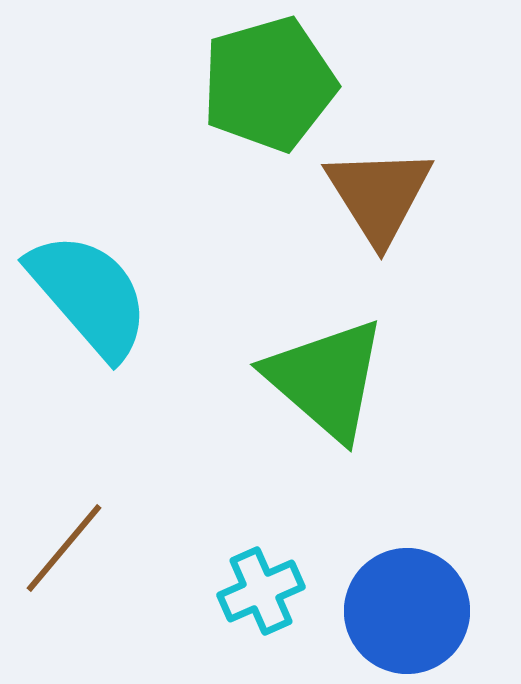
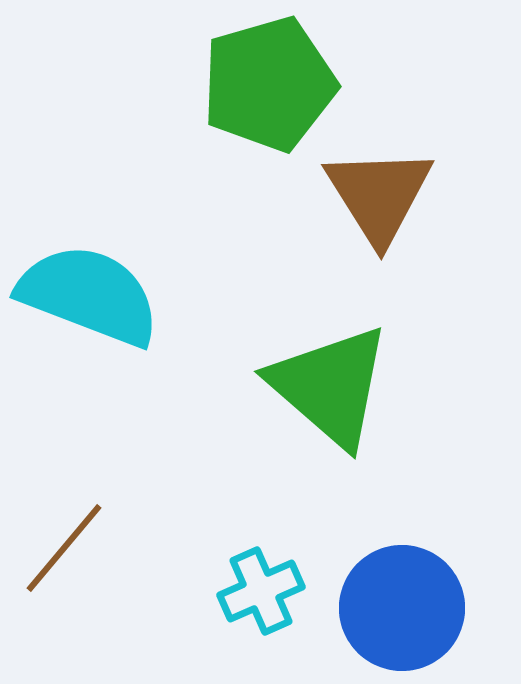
cyan semicircle: rotated 28 degrees counterclockwise
green triangle: moved 4 px right, 7 px down
blue circle: moved 5 px left, 3 px up
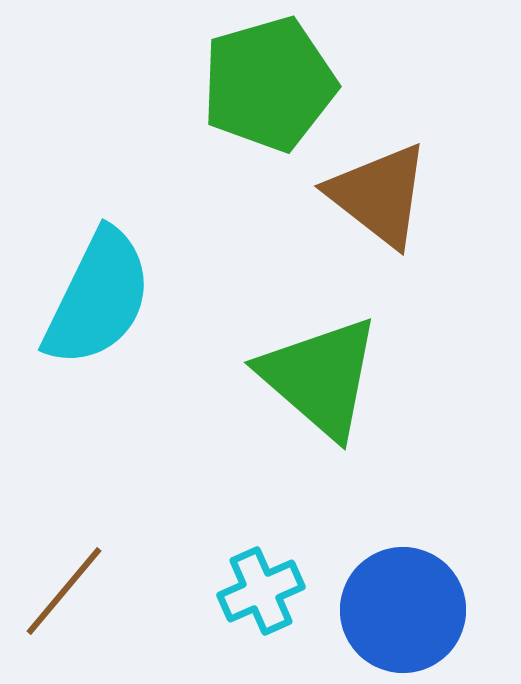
brown triangle: rotated 20 degrees counterclockwise
cyan semicircle: moved 9 px right, 3 px down; rotated 95 degrees clockwise
green triangle: moved 10 px left, 9 px up
brown line: moved 43 px down
blue circle: moved 1 px right, 2 px down
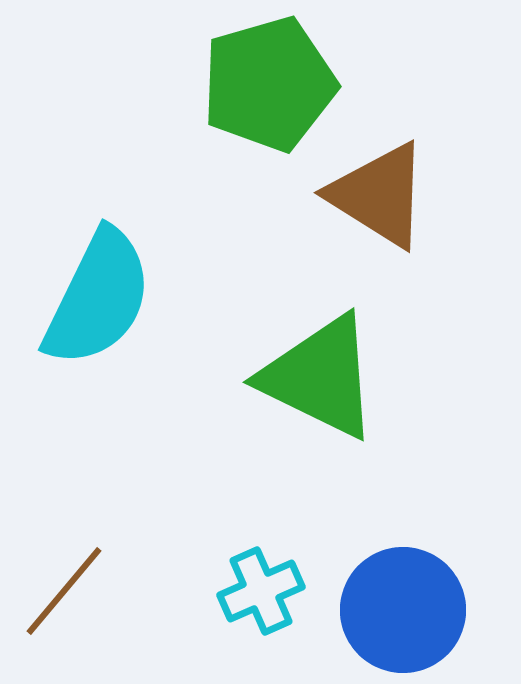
brown triangle: rotated 6 degrees counterclockwise
green triangle: rotated 15 degrees counterclockwise
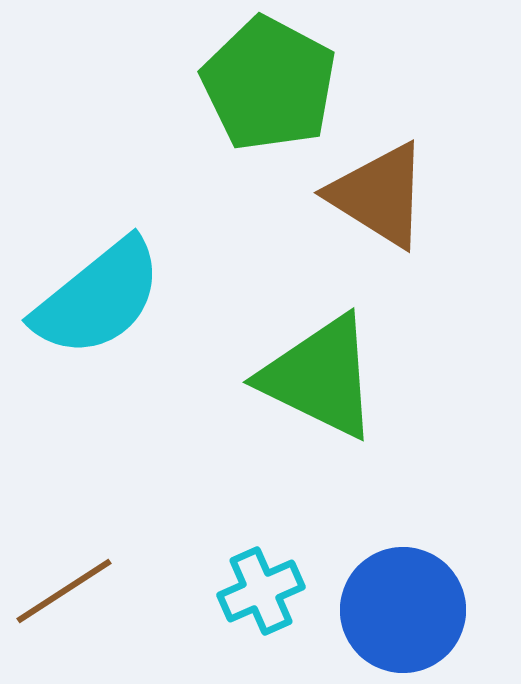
green pentagon: rotated 28 degrees counterclockwise
cyan semicircle: rotated 25 degrees clockwise
brown line: rotated 17 degrees clockwise
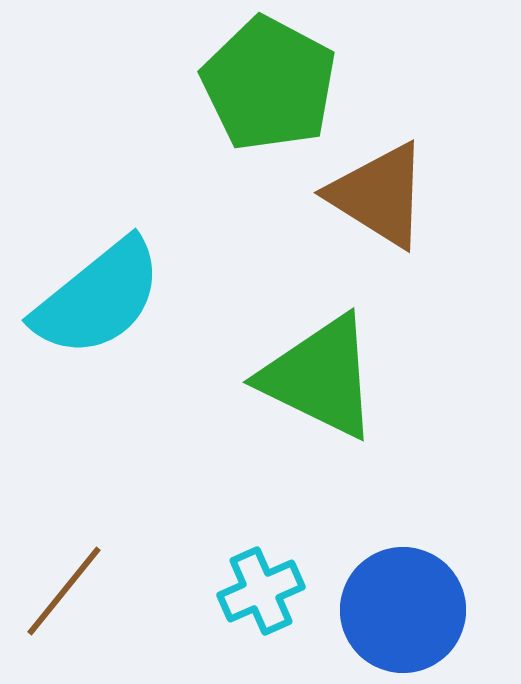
brown line: rotated 18 degrees counterclockwise
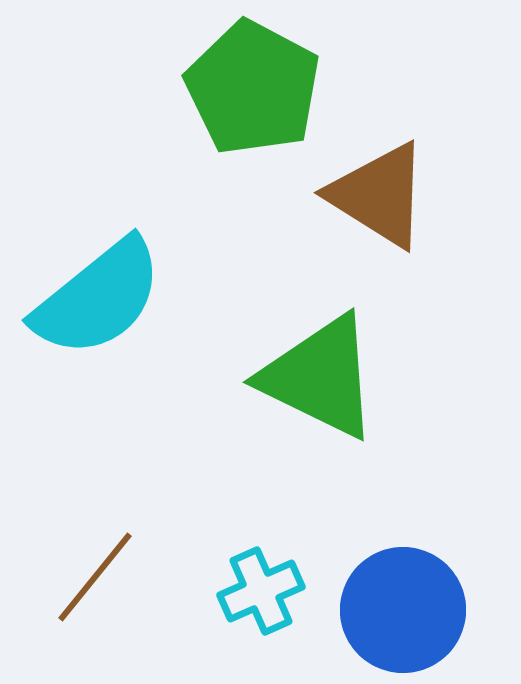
green pentagon: moved 16 px left, 4 px down
brown line: moved 31 px right, 14 px up
